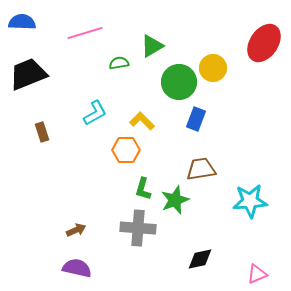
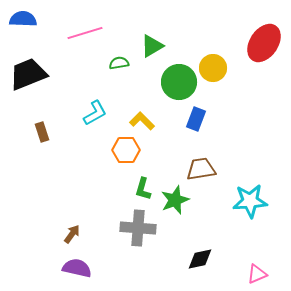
blue semicircle: moved 1 px right, 3 px up
brown arrow: moved 4 px left, 4 px down; rotated 30 degrees counterclockwise
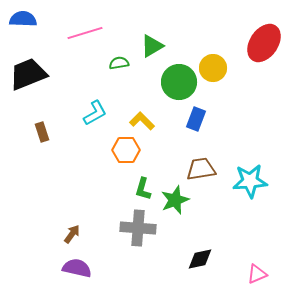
cyan star: moved 20 px up
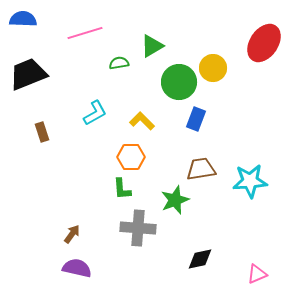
orange hexagon: moved 5 px right, 7 px down
green L-shape: moved 21 px left; rotated 20 degrees counterclockwise
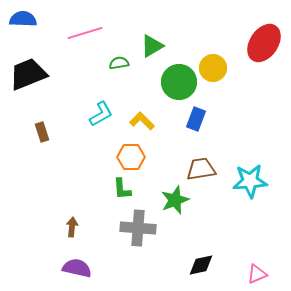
cyan L-shape: moved 6 px right, 1 px down
brown arrow: moved 7 px up; rotated 30 degrees counterclockwise
black diamond: moved 1 px right, 6 px down
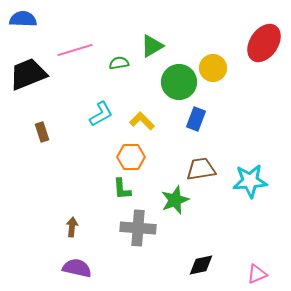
pink line: moved 10 px left, 17 px down
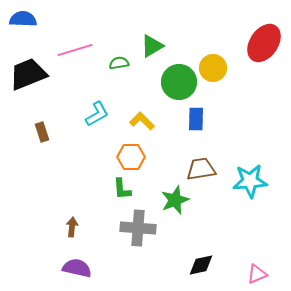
cyan L-shape: moved 4 px left
blue rectangle: rotated 20 degrees counterclockwise
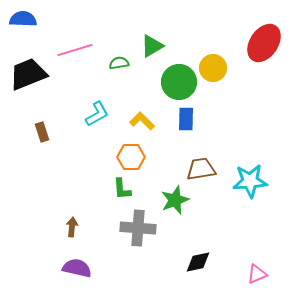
blue rectangle: moved 10 px left
black diamond: moved 3 px left, 3 px up
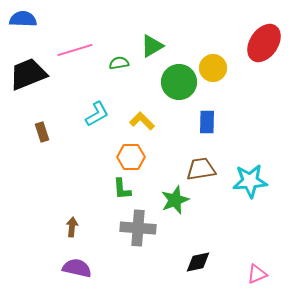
blue rectangle: moved 21 px right, 3 px down
